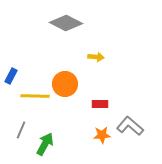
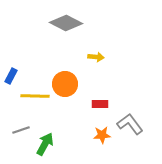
gray L-shape: moved 2 px up; rotated 12 degrees clockwise
gray line: rotated 48 degrees clockwise
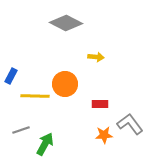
orange star: moved 2 px right
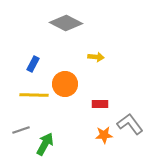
blue rectangle: moved 22 px right, 12 px up
yellow line: moved 1 px left, 1 px up
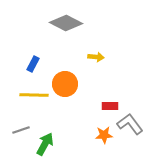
red rectangle: moved 10 px right, 2 px down
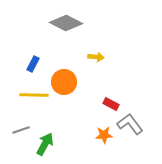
orange circle: moved 1 px left, 2 px up
red rectangle: moved 1 px right, 2 px up; rotated 28 degrees clockwise
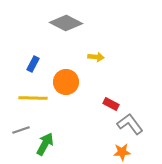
orange circle: moved 2 px right
yellow line: moved 1 px left, 3 px down
orange star: moved 18 px right, 17 px down
